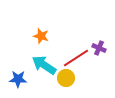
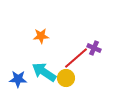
orange star: rotated 21 degrees counterclockwise
purple cross: moved 5 px left
red line: rotated 8 degrees counterclockwise
cyan arrow: moved 7 px down
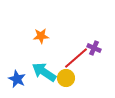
blue star: moved 1 px left; rotated 24 degrees clockwise
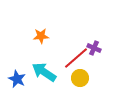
yellow circle: moved 14 px right
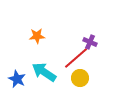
orange star: moved 4 px left
purple cross: moved 4 px left, 6 px up
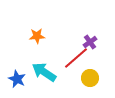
purple cross: rotated 32 degrees clockwise
yellow circle: moved 10 px right
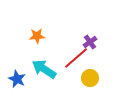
cyan arrow: moved 3 px up
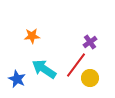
orange star: moved 5 px left
red line: moved 7 px down; rotated 12 degrees counterclockwise
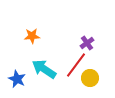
purple cross: moved 3 px left, 1 px down
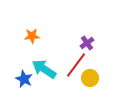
blue star: moved 7 px right
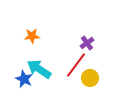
cyan arrow: moved 5 px left
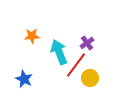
cyan arrow: moved 20 px right, 17 px up; rotated 35 degrees clockwise
